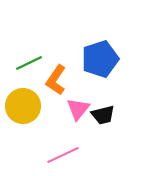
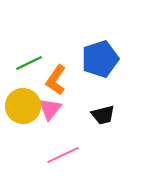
pink triangle: moved 28 px left
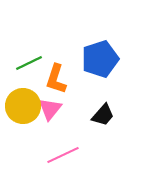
orange L-shape: moved 1 px up; rotated 16 degrees counterclockwise
black trapezoid: rotated 35 degrees counterclockwise
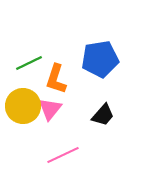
blue pentagon: rotated 9 degrees clockwise
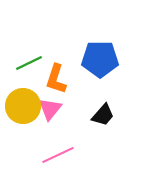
blue pentagon: rotated 9 degrees clockwise
pink line: moved 5 px left
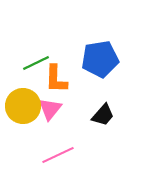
blue pentagon: rotated 9 degrees counterclockwise
green line: moved 7 px right
orange L-shape: rotated 16 degrees counterclockwise
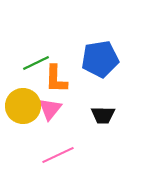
black trapezoid: rotated 50 degrees clockwise
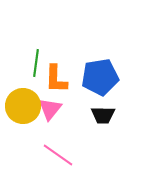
blue pentagon: moved 18 px down
green line: rotated 56 degrees counterclockwise
pink line: rotated 60 degrees clockwise
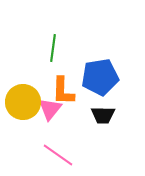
green line: moved 17 px right, 15 px up
orange L-shape: moved 7 px right, 12 px down
yellow circle: moved 4 px up
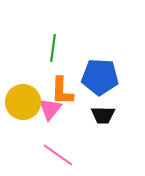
blue pentagon: rotated 12 degrees clockwise
orange L-shape: moved 1 px left
